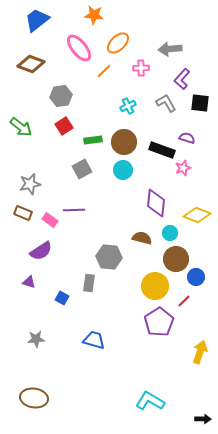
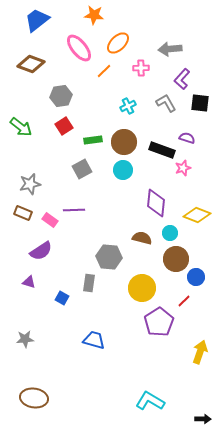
yellow circle at (155, 286): moved 13 px left, 2 px down
gray star at (36, 339): moved 11 px left
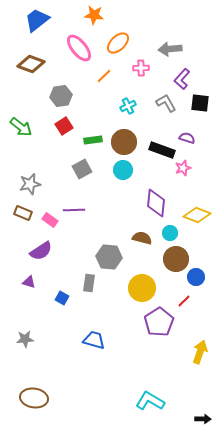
orange line at (104, 71): moved 5 px down
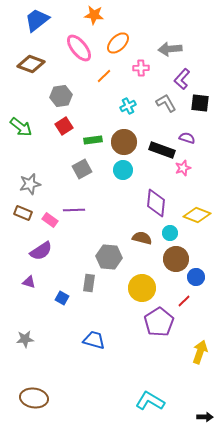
black arrow at (203, 419): moved 2 px right, 2 px up
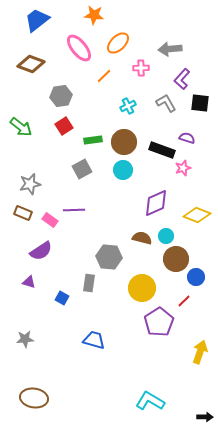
purple diamond at (156, 203): rotated 60 degrees clockwise
cyan circle at (170, 233): moved 4 px left, 3 px down
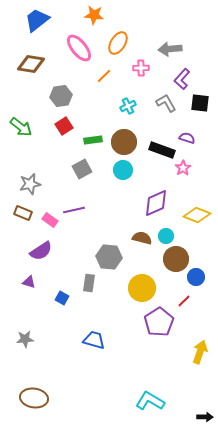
orange ellipse at (118, 43): rotated 15 degrees counterclockwise
brown diamond at (31, 64): rotated 12 degrees counterclockwise
pink star at (183, 168): rotated 14 degrees counterclockwise
purple line at (74, 210): rotated 10 degrees counterclockwise
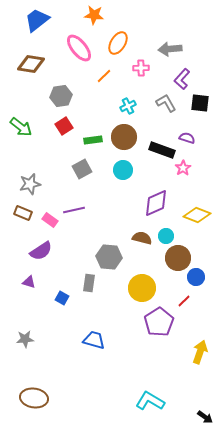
brown circle at (124, 142): moved 5 px up
brown circle at (176, 259): moved 2 px right, 1 px up
black arrow at (205, 417): rotated 35 degrees clockwise
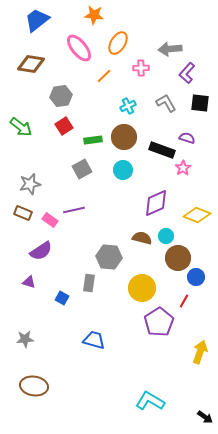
purple L-shape at (182, 79): moved 5 px right, 6 px up
red line at (184, 301): rotated 16 degrees counterclockwise
brown ellipse at (34, 398): moved 12 px up
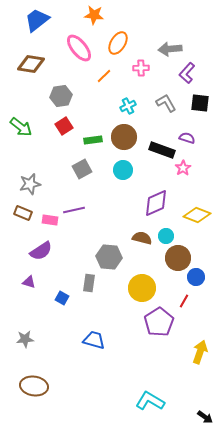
pink rectangle at (50, 220): rotated 28 degrees counterclockwise
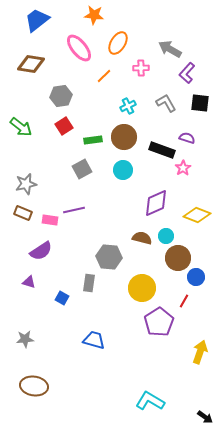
gray arrow at (170, 49): rotated 35 degrees clockwise
gray star at (30, 184): moved 4 px left
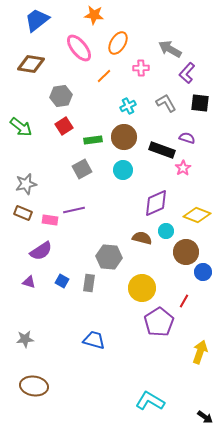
cyan circle at (166, 236): moved 5 px up
brown circle at (178, 258): moved 8 px right, 6 px up
blue circle at (196, 277): moved 7 px right, 5 px up
blue square at (62, 298): moved 17 px up
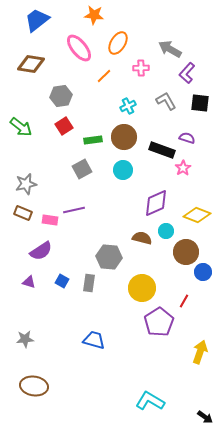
gray L-shape at (166, 103): moved 2 px up
